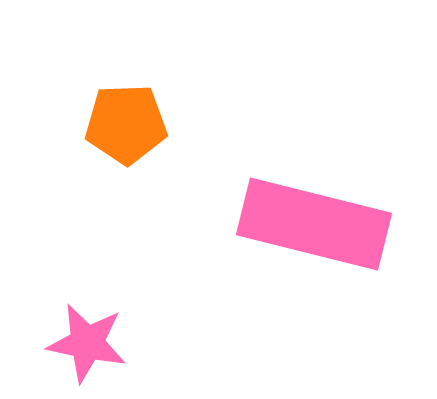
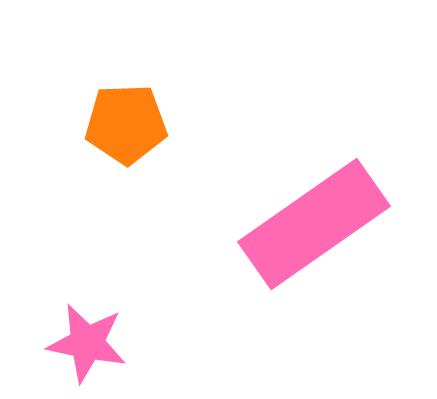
pink rectangle: rotated 49 degrees counterclockwise
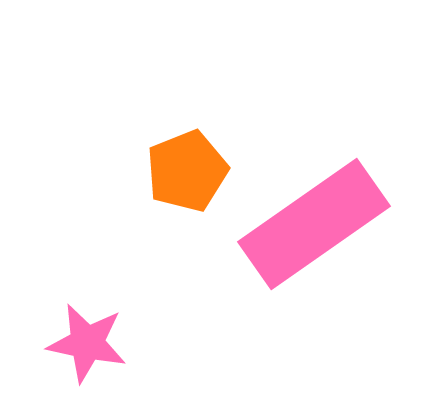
orange pentagon: moved 61 px right, 47 px down; rotated 20 degrees counterclockwise
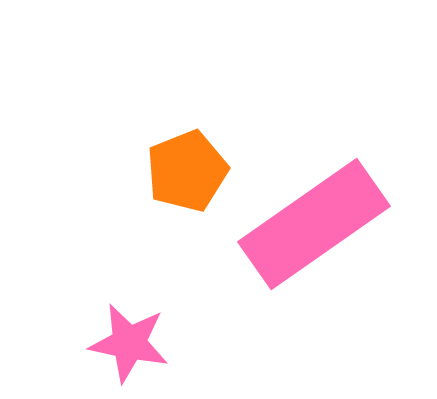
pink star: moved 42 px right
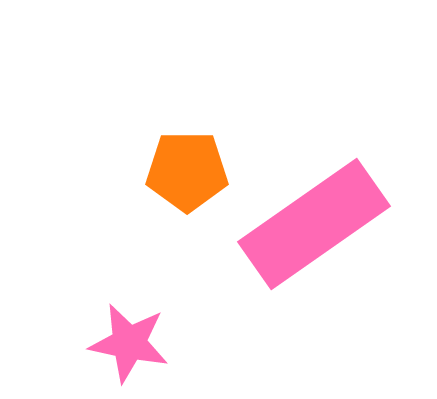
orange pentagon: rotated 22 degrees clockwise
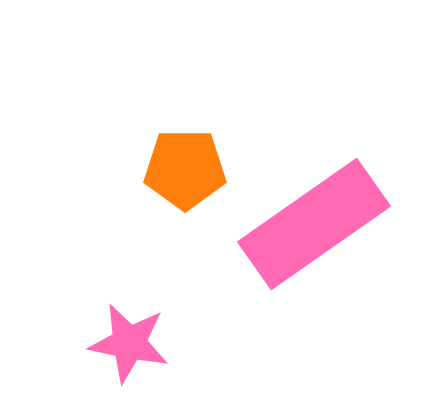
orange pentagon: moved 2 px left, 2 px up
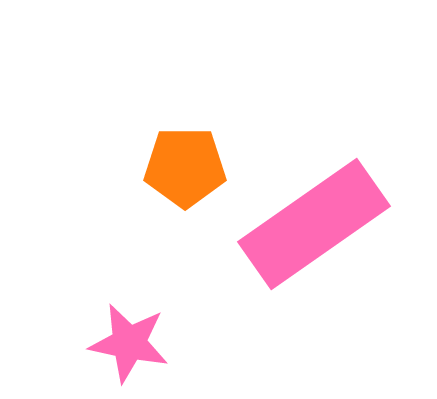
orange pentagon: moved 2 px up
